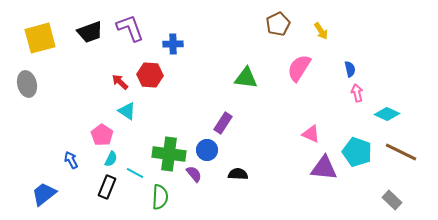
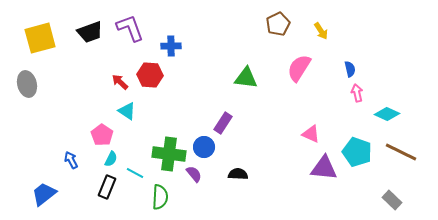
blue cross: moved 2 px left, 2 px down
blue circle: moved 3 px left, 3 px up
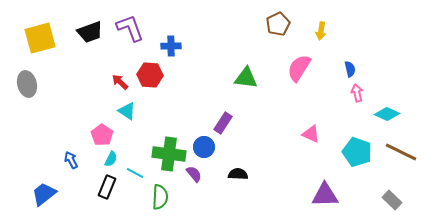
yellow arrow: rotated 42 degrees clockwise
purple triangle: moved 1 px right, 27 px down; rotated 8 degrees counterclockwise
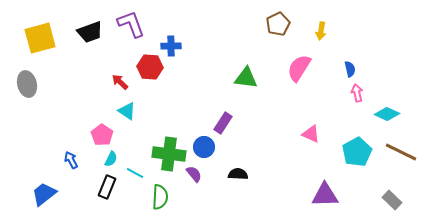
purple L-shape: moved 1 px right, 4 px up
red hexagon: moved 8 px up
cyan pentagon: rotated 24 degrees clockwise
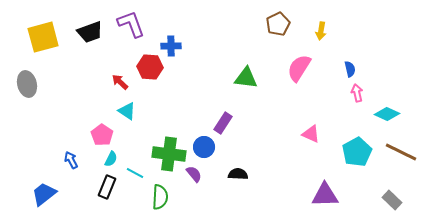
yellow square: moved 3 px right, 1 px up
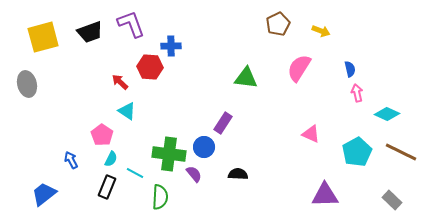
yellow arrow: rotated 78 degrees counterclockwise
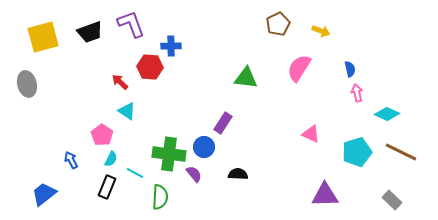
cyan pentagon: rotated 12 degrees clockwise
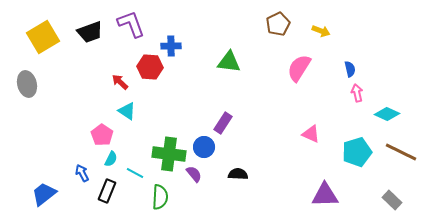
yellow square: rotated 16 degrees counterclockwise
green triangle: moved 17 px left, 16 px up
blue arrow: moved 11 px right, 13 px down
black rectangle: moved 4 px down
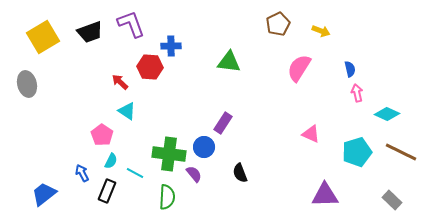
cyan semicircle: moved 2 px down
black semicircle: moved 2 px right, 1 px up; rotated 114 degrees counterclockwise
green semicircle: moved 7 px right
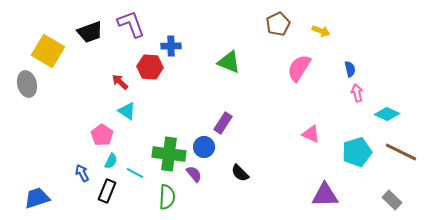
yellow square: moved 5 px right, 14 px down; rotated 28 degrees counterclockwise
green triangle: rotated 15 degrees clockwise
black semicircle: rotated 24 degrees counterclockwise
blue trapezoid: moved 7 px left, 4 px down; rotated 20 degrees clockwise
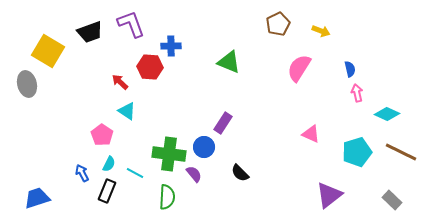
cyan semicircle: moved 2 px left, 3 px down
purple triangle: moved 4 px right; rotated 36 degrees counterclockwise
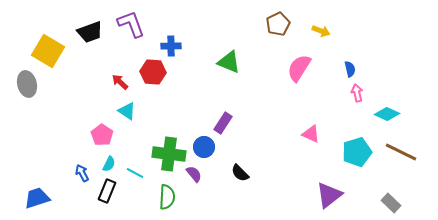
red hexagon: moved 3 px right, 5 px down
gray rectangle: moved 1 px left, 3 px down
